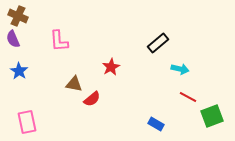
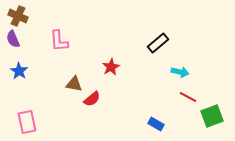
cyan arrow: moved 3 px down
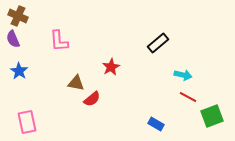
cyan arrow: moved 3 px right, 3 px down
brown triangle: moved 2 px right, 1 px up
